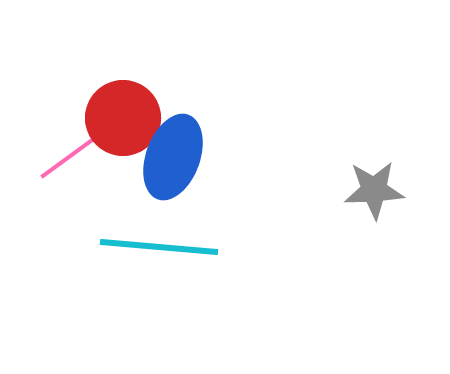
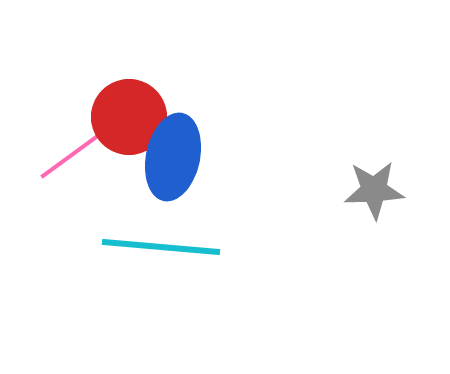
red circle: moved 6 px right, 1 px up
blue ellipse: rotated 8 degrees counterclockwise
cyan line: moved 2 px right
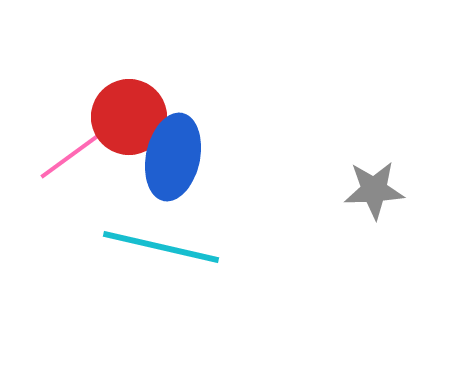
cyan line: rotated 8 degrees clockwise
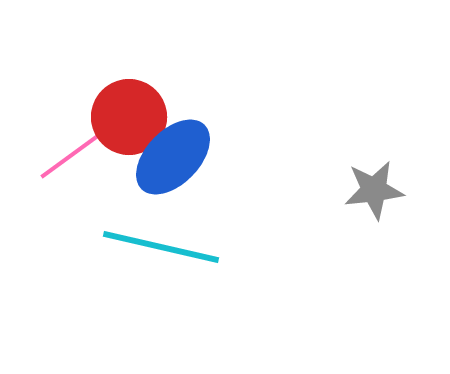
blue ellipse: rotated 32 degrees clockwise
gray star: rotated 4 degrees counterclockwise
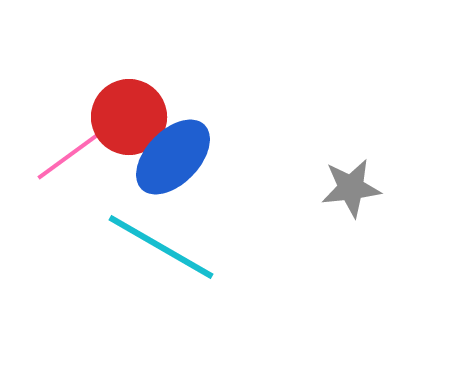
pink line: moved 3 px left, 1 px down
gray star: moved 23 px left, 2 px up
cyan line: rotated 17 degrees clockwise
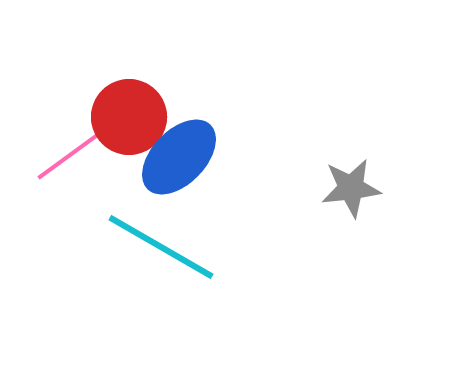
blue ellipse: moved 6 px right
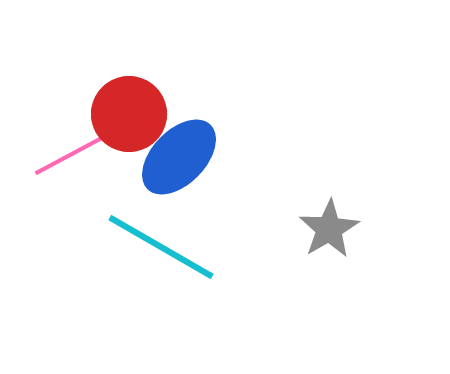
red circle: moved 3 px up
pink line: rotated 8 degrees clockwise
gray star: moved 22 px left, 41 px down; rotated 24 degrees counterclockwise
